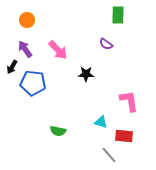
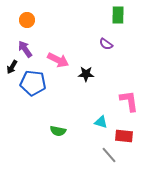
pink arrow: moved 10 px down; rotated 20 degrees counterclockwise
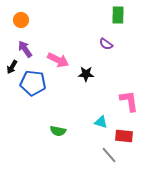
orange circle: moved 6 px left
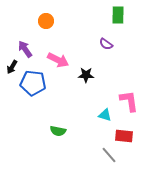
orange circle: moved 25 px right, 1 px down
black star: moved 1 px down
cyan triangle: moved 4 px right, 7 px up
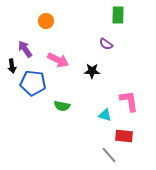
black arrow: moved 1 px up; rotated 40 degrees counterclockwise
black star: moved 6 px right, 4 px up
green semicircle: moved 4 px right, 25 px up
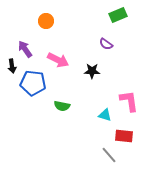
green rectangle: rotated 66 degrees clockwise
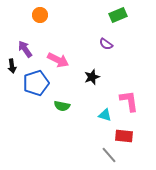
orange circle: moved 6 px left, 6 px up
black star: moved 6 px down; rotated 21 degrees counterclockwise
blue pentagon: moved 3 px right; rotated 25 degrees counterclockwise
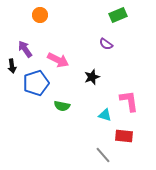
gray line: moved 6 px left
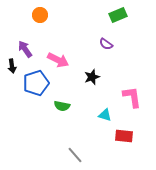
pink L-shape: moved 3 px right, 4 px up
gray line: moved 28 px left
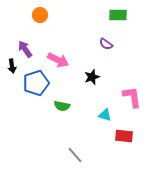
green rectangle: rotated 24 degrees clockwise
